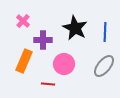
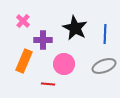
blue line: moved 2 px down
gray ellipse: rotated 30 degrees clockwise
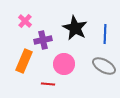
pink cross: moved 2 px right
purple cross: rotated 12 degrees counterclockwise
gray ellipse: rotated 50 degrees clockwise
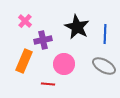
black star: moved 2 px right, 1 px up
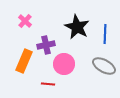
purple cross: moved 3 px right, 5 px down
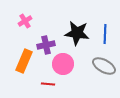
pink cross: rotated 16 degrees clockwise
black star: moved 6 px down; rotated 20 degrees counterclockwise
pink circle: moved 1 px left
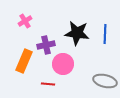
gray ellipse: moved 1 px right, 15 px down; rotated 15 degrees counterclockwise
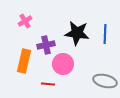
orange rectangle: rotated 10 degrees counterclockwise
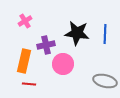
red line: moved 19 px left
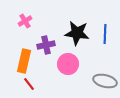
pink circle: moved 5 px right
red line: rotated 48 degrees clockwise
